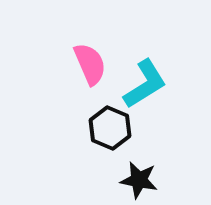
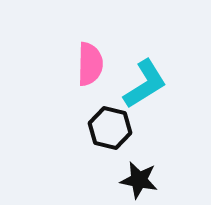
pink semicircle: rotated 24 degrees clockwise
black hexagon: rotated 9 degrees counterclockwise
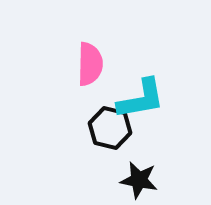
cyan L-shape: moved 4 px left, 15 px down; rotated 22 degrees clockwise
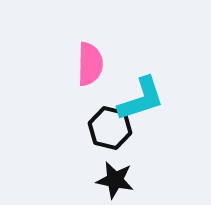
cyan L-shape: rotated 8 degrees counterclockwise
black star: moved 24 px left
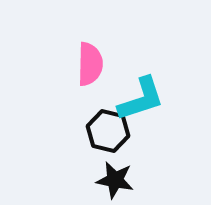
black hexagon: moved 2 px left, 3 px down
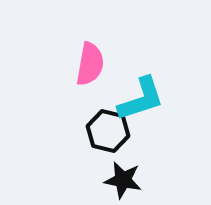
pink semicircle: rotated 9 degrees clockwise
black star: moved 8 px right
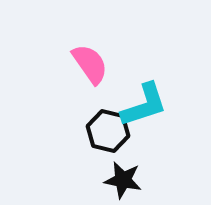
pink semicircle: rotated 45 degrees counterclockwise
cyan L-shape: moved 3 px right, 6 px down
